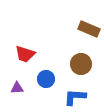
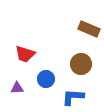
blue L-shape: moved 2 px left
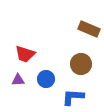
purple triangle: moved 1 px right, 8 px up
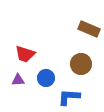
blue circle: moved 1 px up
blue L-shape: moved 4 px left
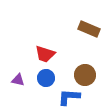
red trapezoid: moved 20 px right
brown circle: moved 4 px right, 11 px down
purple triangle: rotated 16 degrees clockwise
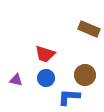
purple triangle: moved 2 px left
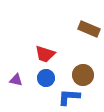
brown circle: moved 2 px left
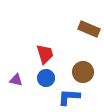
red trapezoid: rotated 125 degrees counterclockwise
brown circle: moved 3 px up
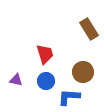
brown rectangle: rotated 35 degrees clockwise
blue circle: moved 3 px down
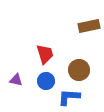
brown rectangle: moved 3 px up; rotated 70 degrees counterclockwise
brown circle: moved 4 px left, 2 px up
